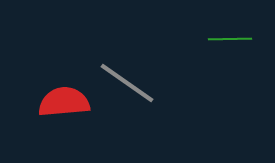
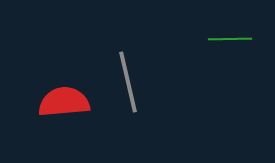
gray line: moved 1 px right, 1 px up; rotated 42 degrees clockwise
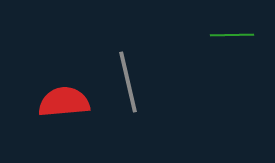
green line: moved 2 px right, 4 px up
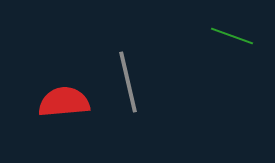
green line: moved 1 px down; rotated 21 degrees clockwise
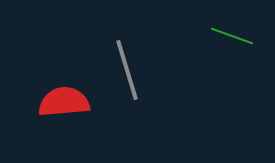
gray line: moved 1 px left, 12 px up; rotated 4 degrees counterclockwise
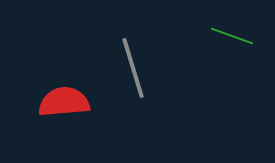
gray line: moved 6 px right, 2 px up
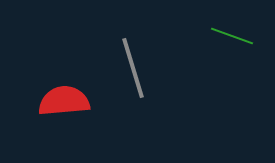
red semicircle: moved 1 px up
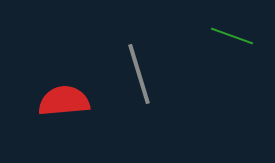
gray line: moved 6 px right, 6 px down
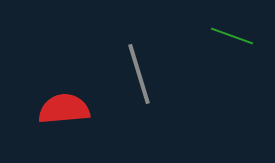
red semicircle: moved 8 px down
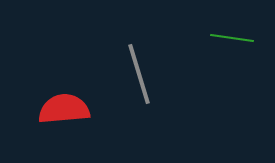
green line: moved 2 px down; rotated 12 degrees counterclockwise
